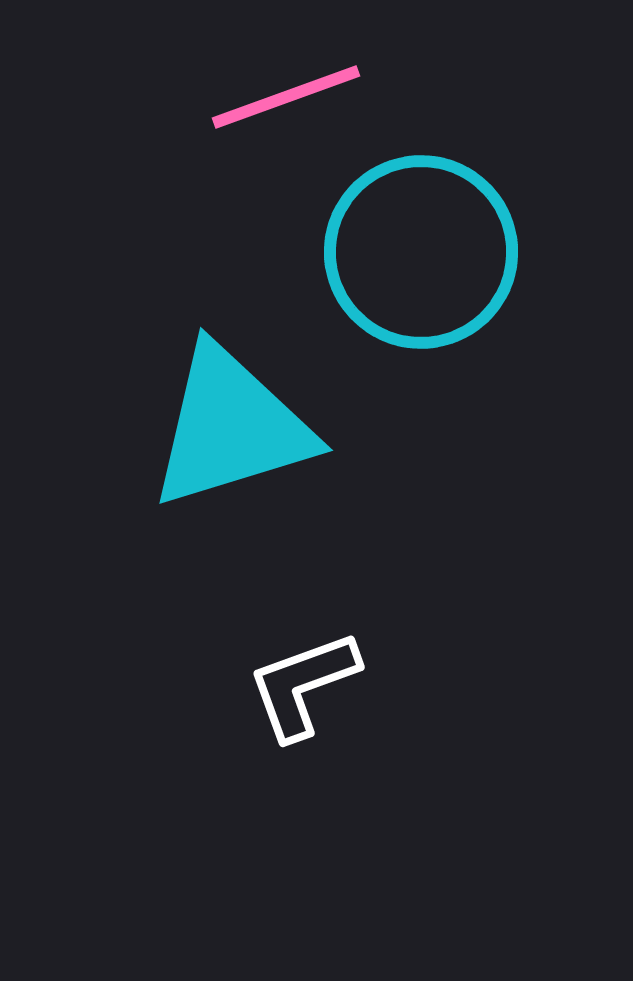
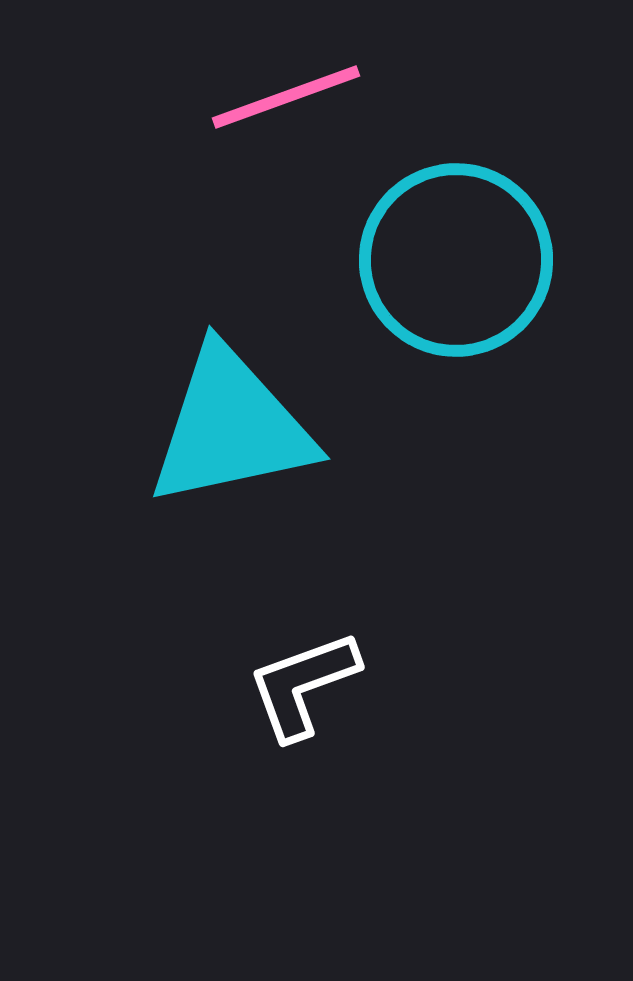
cyan circle: moved 35 px right, 8 px down
cyan triangle: rotated 5 degrees clockwise
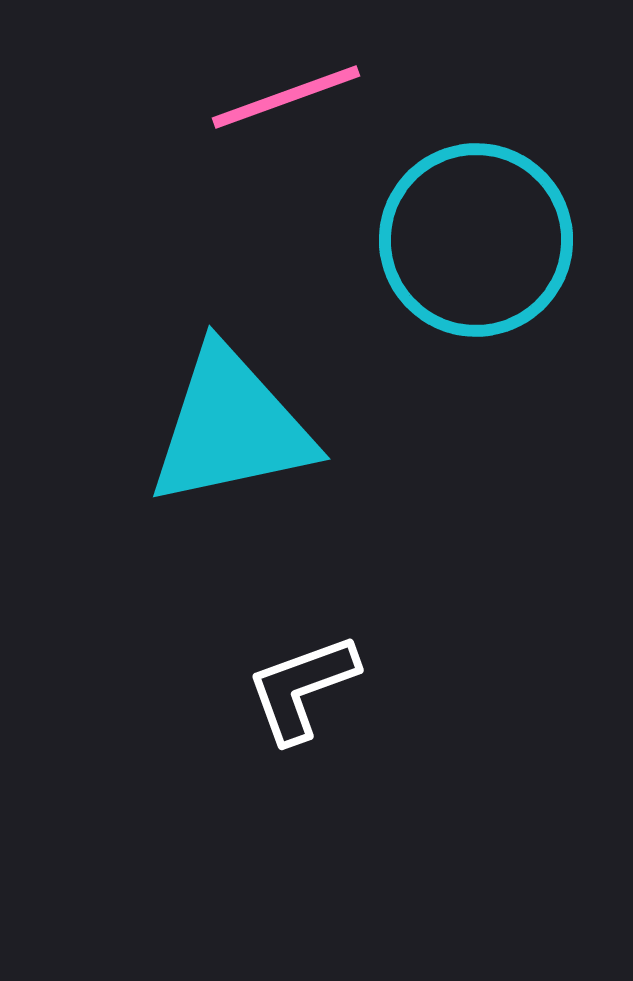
cyan circle: moved 20 px right, 20 px up
white L-shape: moved 1 px left, 3 px down
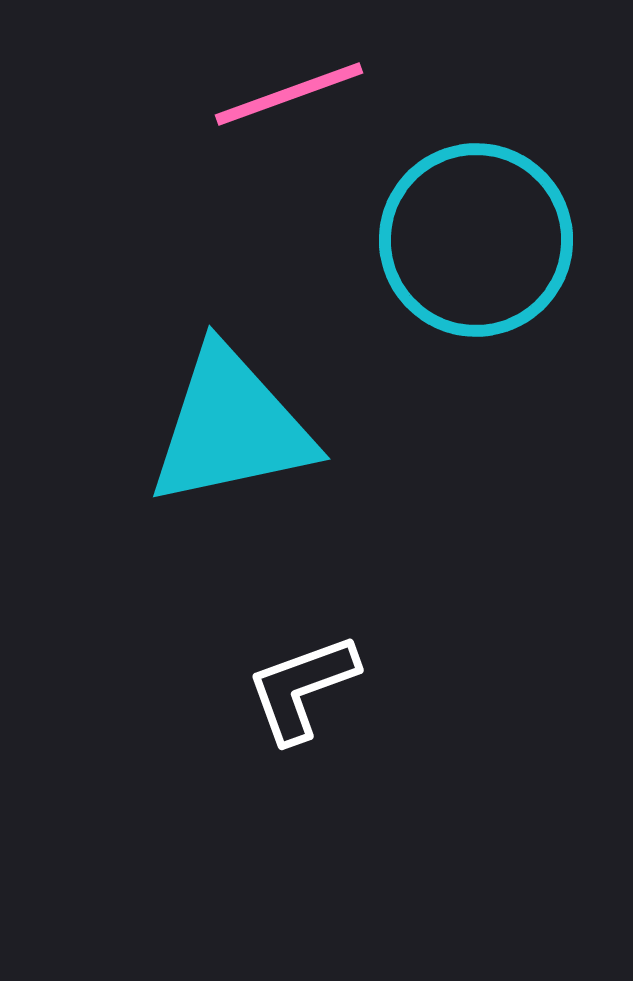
pink line: moved 3 px right, 3 px up
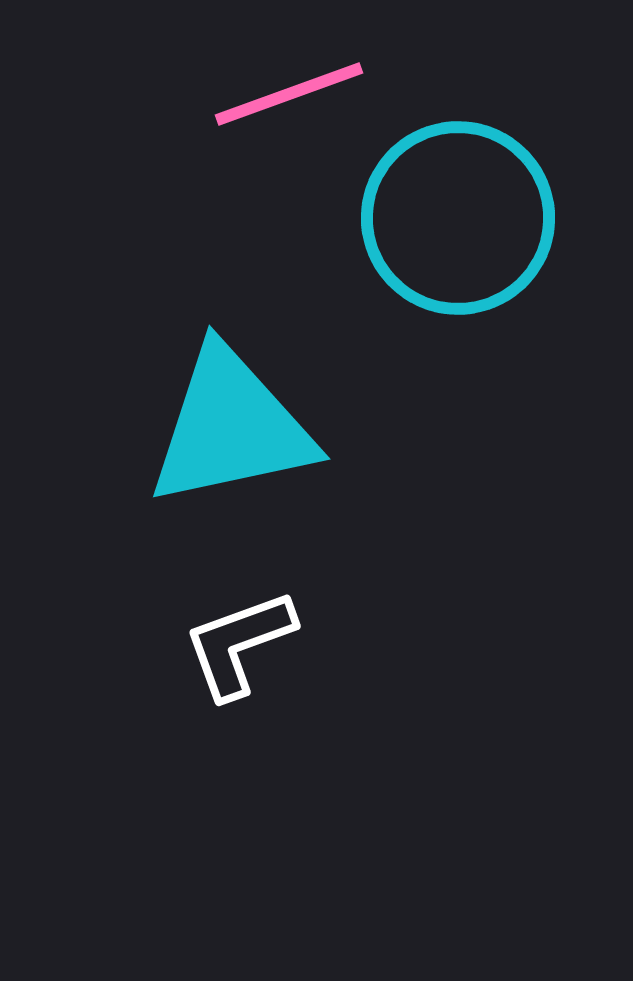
cyan circle: moved 18 px left, 22 px up
white L-shape: moved 63 px left, 44 px up
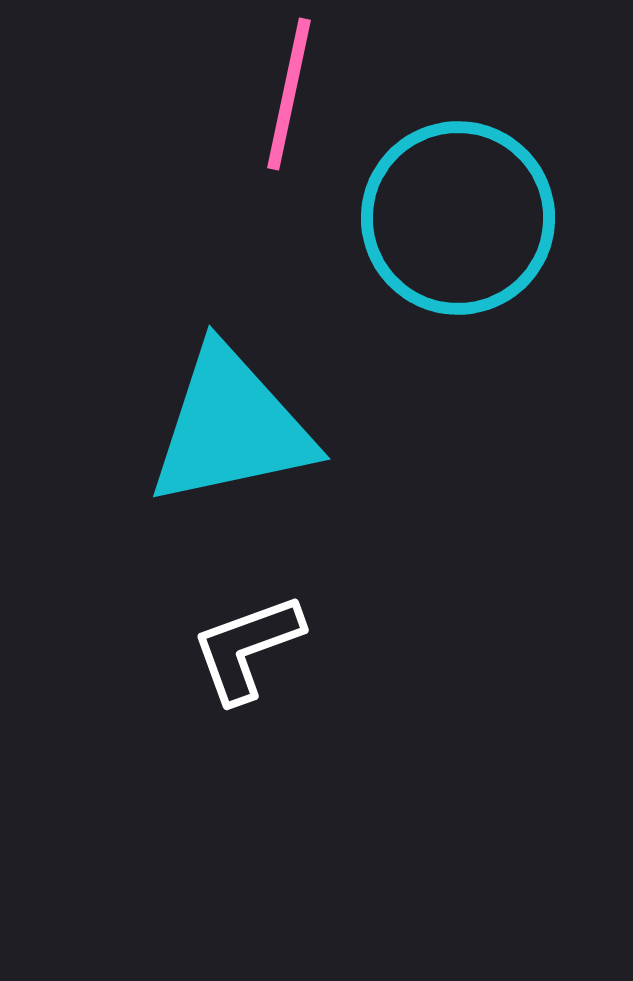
pink line: rotated 58 degrees counterclockwise
white L-shape: moved 8 px right, 4 px down
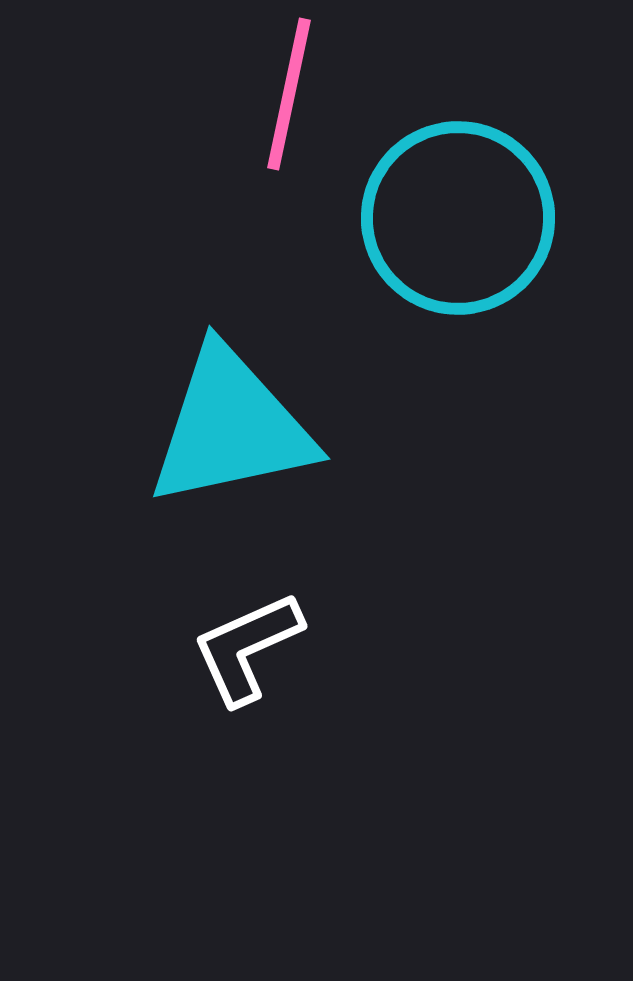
white L-shape: rotated 4 degrees counterclockwise
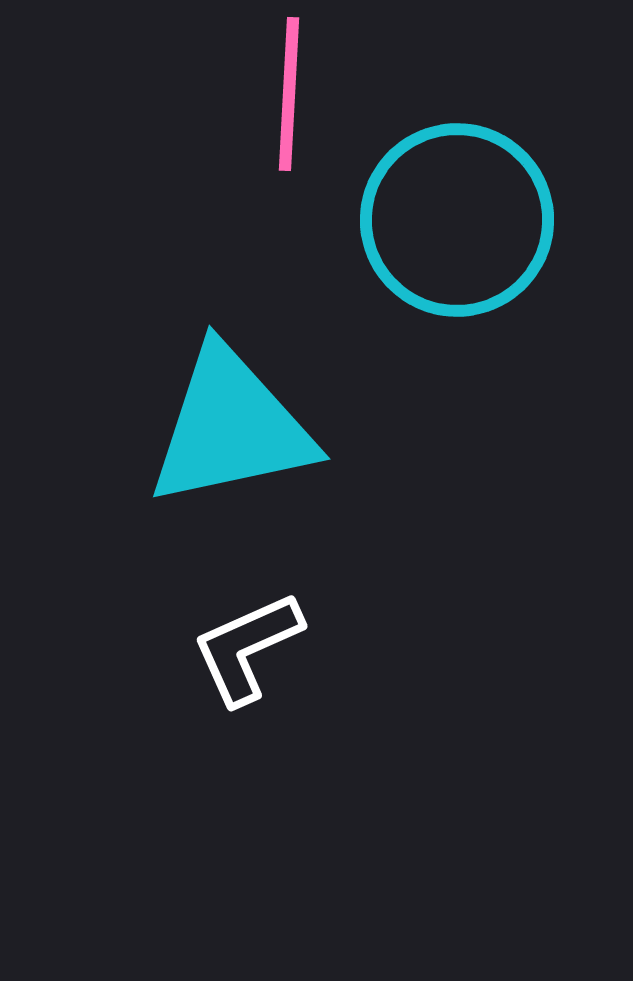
pink line: rotated 9 degrees counterclockwise
cyan circle: moved 1 px left, 2 px down
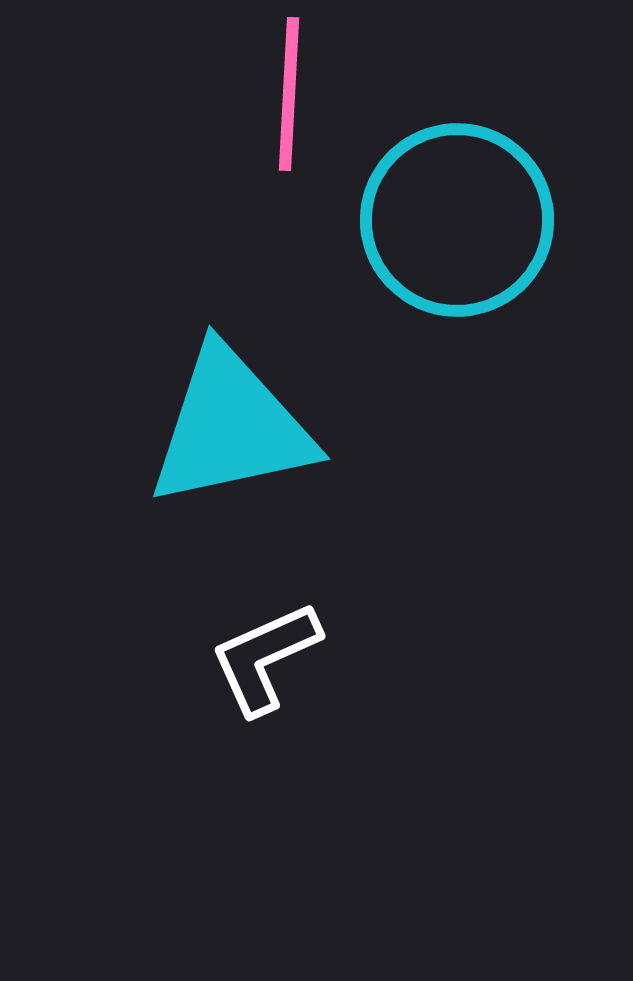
white L-shape: moved 18 px right, 10 px down
